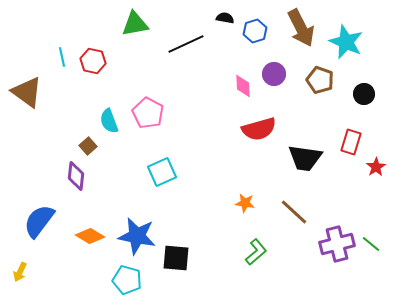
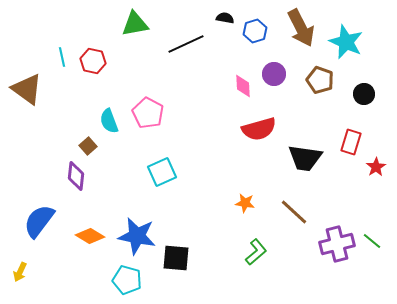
brown triangle: moved 3 px up
green line: moved 1 px right, 3 px up
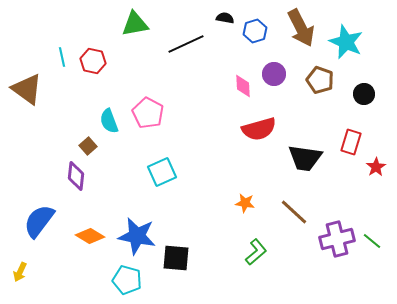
purple cross: moved 5 px up
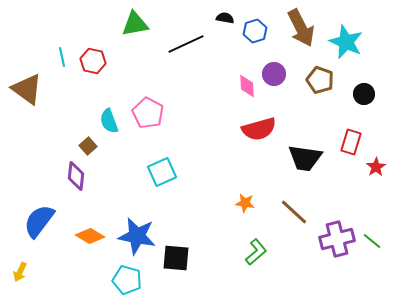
pink diamond: moved 4 px right
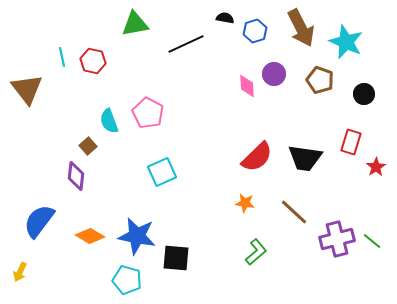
brown triangle: rotated 16 degrees clockwise
red semicircle: moved 2 px left, 28 px down; rotated 28 degrees counterclockwise
